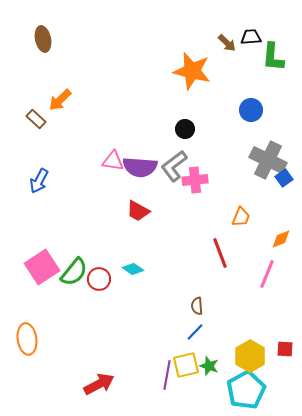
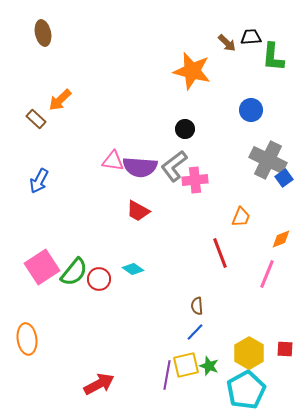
brown ellipse: moved 6 px up
yellow hexagon: moved 1 px left, 3 px up
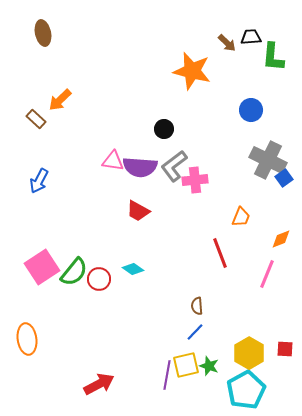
black circle: moved 21 px left
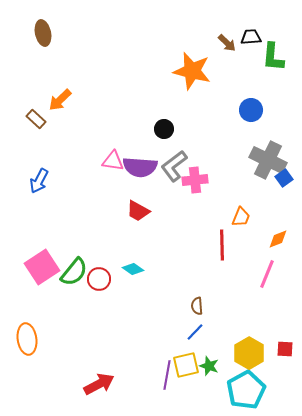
orange diamond: moved 3 px left
red line: moved 2 px right, 8 px up; rotated 20 degrees clockwise
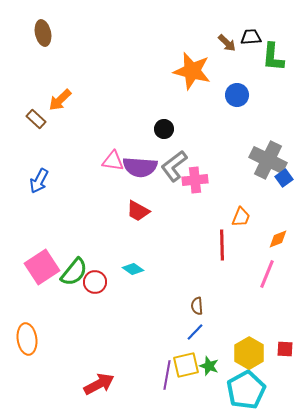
blue circle: moved 14 px left, 15 px up
red circle: moved 4 px left, 3 px down
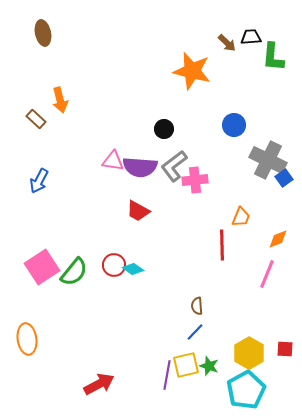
blue circle: moved 3 px left, 30 px down
orange arrow: rotated 60 degrees counterclockwise
red circle: moved 19 px right, 17 px up
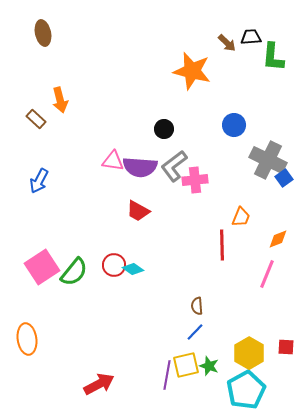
red square: moved 1 px right, 2 px up
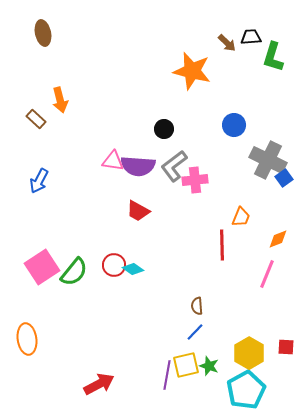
green L-shape: rotated 12 degrees clockwise
purple semicircle: moved 2 px left, 1 px up
